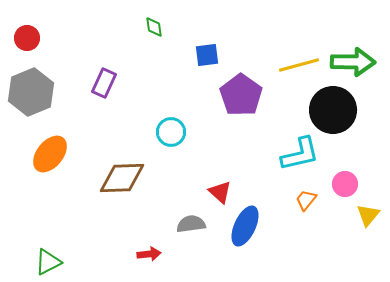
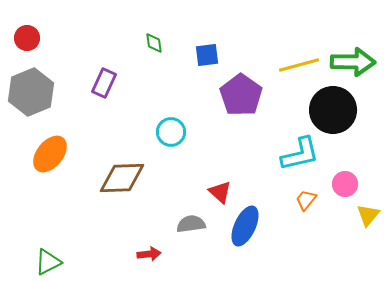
green diamond: moved 16 px down
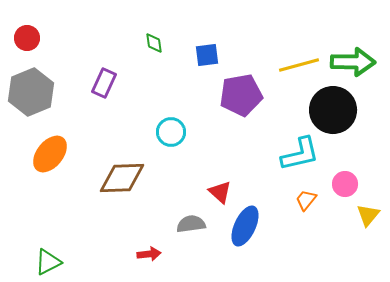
purple pentagon: rotated 27 degrees clockwise
